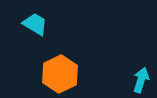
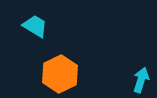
cyan trapezoid: moved 2 px down
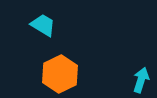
cyan trapezoid: moved 8 px right, 1 px up
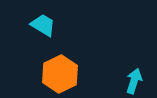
cyan arrow: moved 7 px left, 1 px down
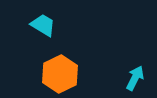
cyan arrow: moved 1 px right, 3 px up; rotated 10 degrees clockwise
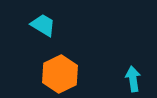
cyan arrow: moved 2 px left, 1 px down; rotated 35 degrees counterclockwise
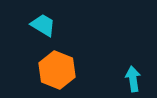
orange hexagon: moved 3 px left, 4 px up; rotated 12 degrees counterclockwise
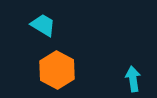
orange hexagon: rotated 6 degrees clockwise
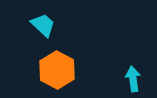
cyan trapezoid: rotated 12 degrees clockwise
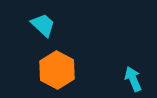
cyan arrow: rotated 15 degrees counterclockwise
